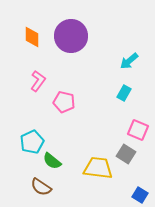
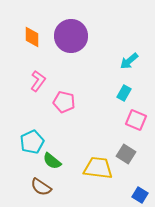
pink square: moved 2 px left, 10 px up
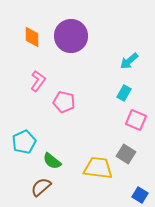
cyan pentagon: moved 8 px left
brown semicircle: rotated 105 degrees clockwise
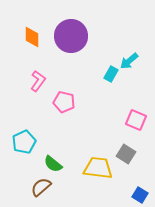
cyan rectangle: moved 13 px left, 19 px up
green semicircle: moved 1 px right, 3 px down
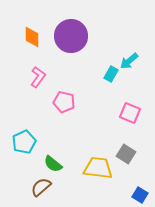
pink L-shape: moved 4 px up
pink square: moved 6 px left, 7 px up
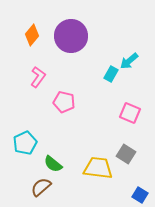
orange diamond: moved 2 px up; rotated 40 degrees clockwise
cyan pentagon: moved 1 px right, 1 px down
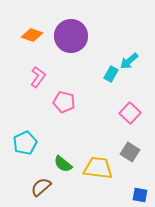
orange diamond: rotated 70 degrees clockwise
pink square: rotated 20 degrees clockwise
gray square: moved 4 px right, 2 px up
green semicircle: moved 10 px right
blue square: rotated 21 degrees counterclockwise
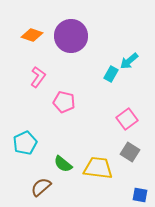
pink square: moved 3 px left, 6 px down; rotated 10 degrees clockwise
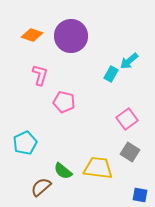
pink L-shape: moved 2 px right, 2 px up; rotated 20 degrees counterclockwise
green semicircle: moved 7 px down
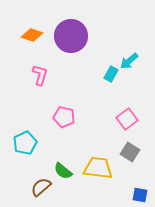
pink pentagon: moved 15 px down
